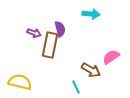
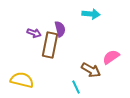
yellow semicircle: moved 2 px right, 2 px up
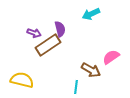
cyan arrow: rotated 150 degrees clockwise
brown rectangle: moved 2 px left; rotated 45 degrees clockwise
cyan line: rotated 32 degrees clockwise
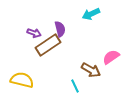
cyan line: moved 1 px left, 1 px up; rotated 32 degrees counterclockwise
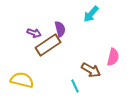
cyan arrow: rotated 24 degrees counterclockwise
pink semicircle: moved 2 px right; rotated 138 degrees clockwise
